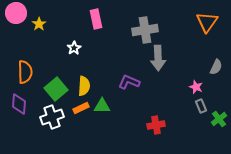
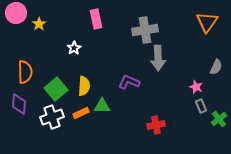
orange rectangle: moved 5 px down
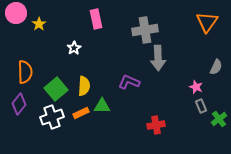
purple diamond: rotated 35 degrees clockwise
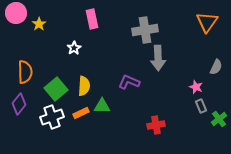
pink rectangle: moved 4 px left
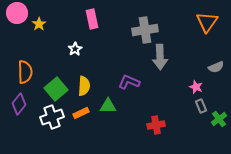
pink circle: moved 1 px right
white star: moved 1 px right, 1 px down
gray arrow: moved 2 px right, 1 px up
gray semicircle: rotated 42 degrees clockwise
green triangle: moved 6 px right
